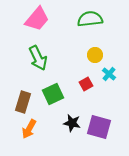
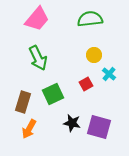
yellow circle: moved 1 px left
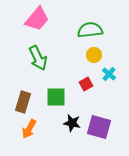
green semicircle: moved 11 px down
green square: moved 3 px right, 3 px down; rotated 25 degrees clockwise
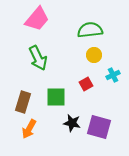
cyan cross: moved 4 px right, 1 px down; rotated 24 degrees clockwise
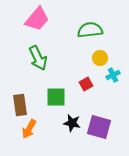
yellow circle: moved 6 px right, 3 px down
brown rectangle: moved 3 px left, 3 px down; rotated 25 degrees counterclockwise
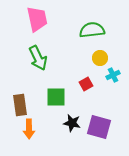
pink trapezoid: rotated 52 degrees counterclockwise
green semicircle: moved 2 px right
orange arrow: rotated 30 degrees counterclockwise
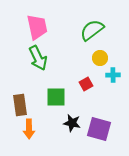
pink trapezoid: moved 8 px down
green semicircle: rotated 30 degrees counterclockwise
cyan cross: rotated 24 degrees clockwise
purple square: moved 2 px down
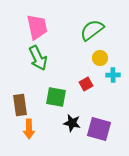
green square: rotated 10 degrees clockwise
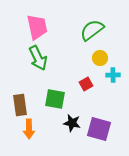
green square: moved 1 px left, 2 px down
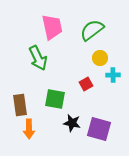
pink trapezoid: moved 15 px right
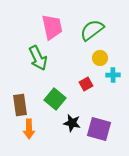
green square: rotated 30 degrees clockwise
